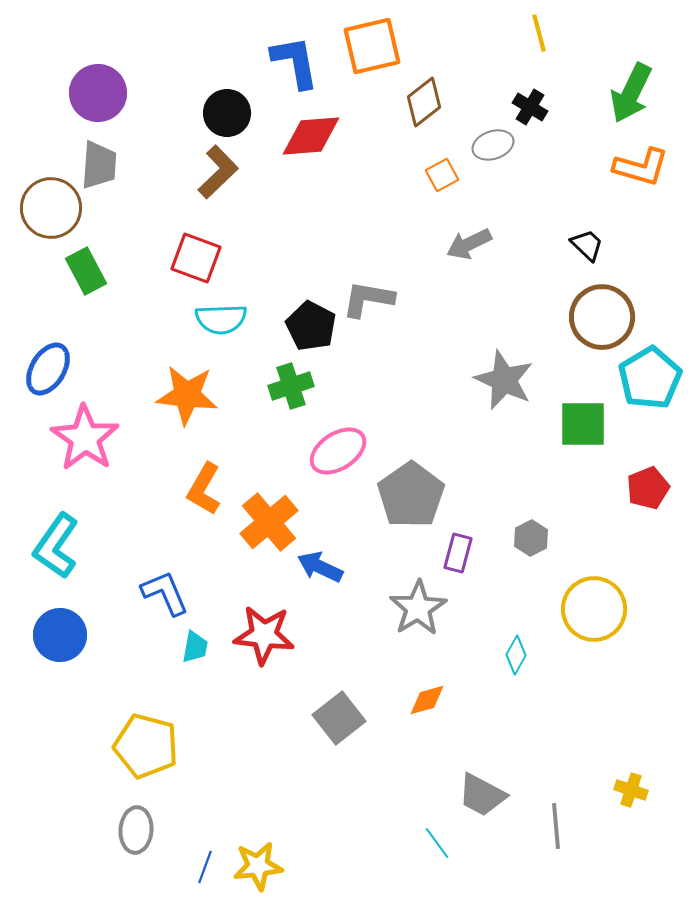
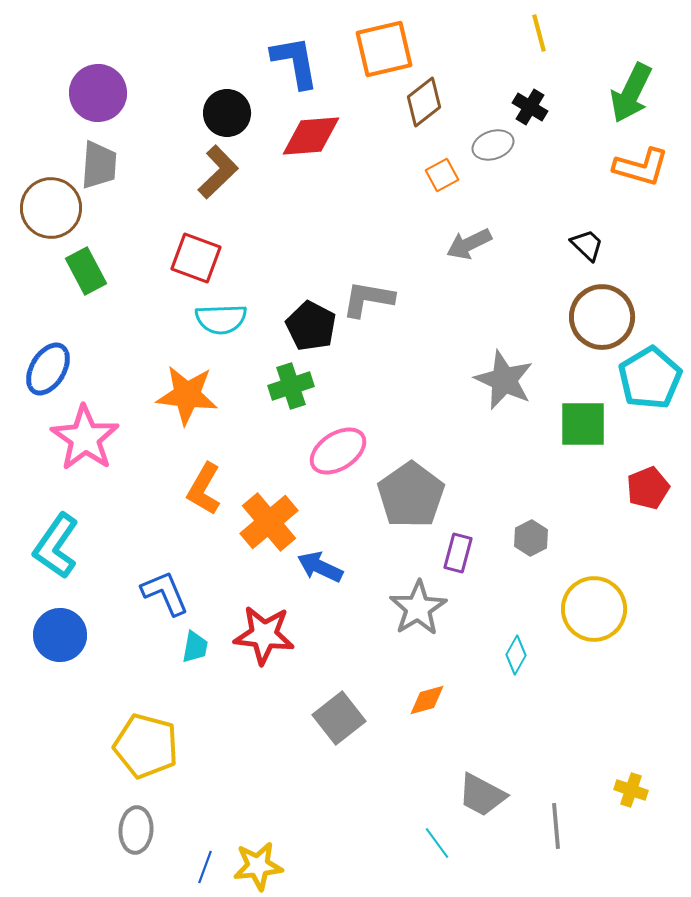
orange square at (372, 46): moved 12 px right, 3 px down
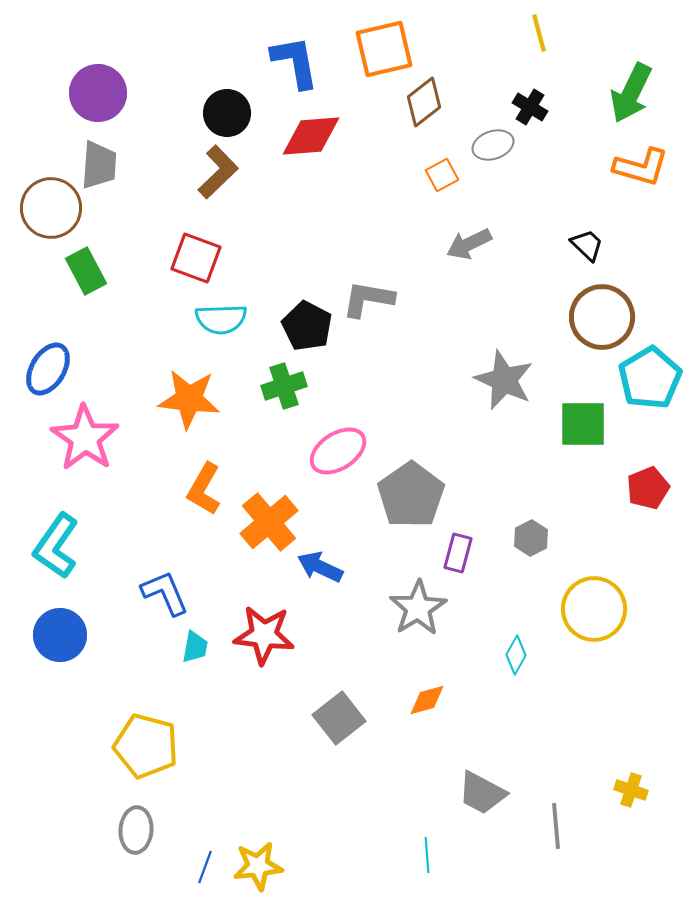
black pentagon at (311, 326): moved 4 px left
green cross at (291, 386): moved 7 px left
orange star at (187, 395): moved 2 px right, 4 px down
gray trapezoid at (482, 795): moved 2 px up
cyan line at (437, 843): moved 10 px left, 12 px down; rotated 32 degrees clockwise
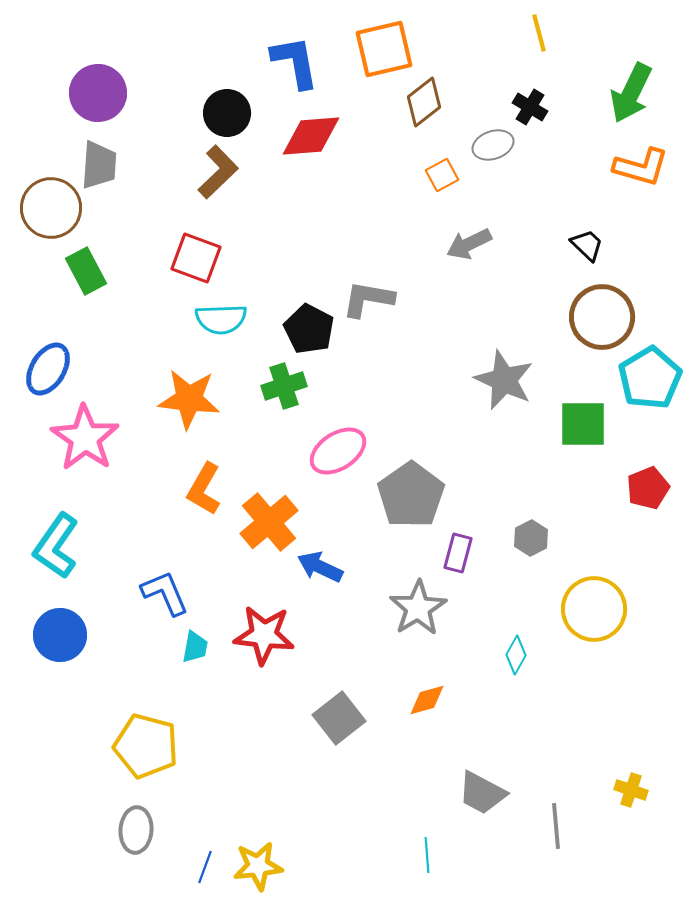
black pentagon at (307, 326): moved 2 px right, 3 px down
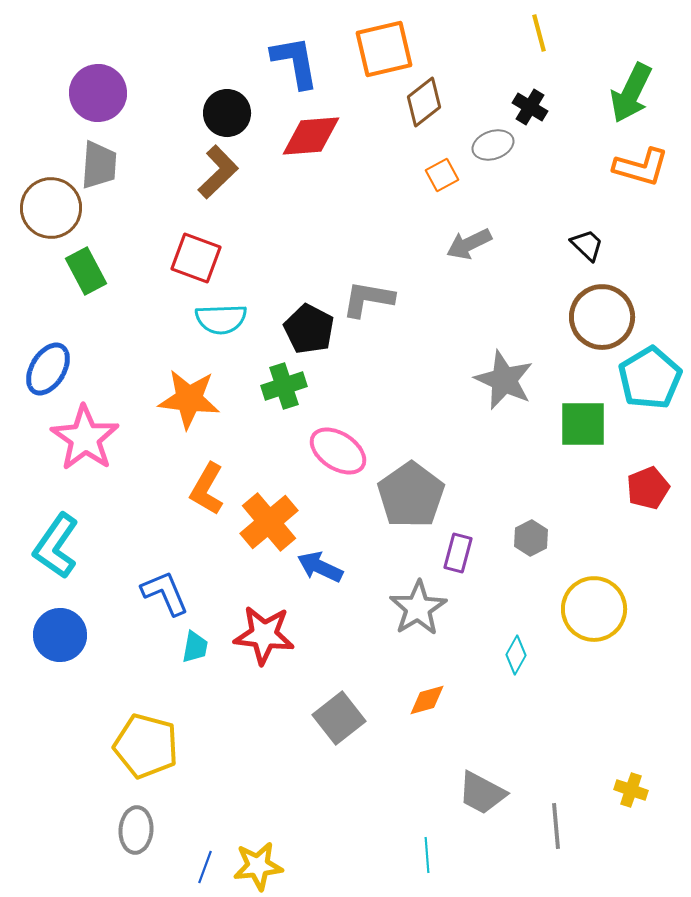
pink ellipse at (338, 451): rotated 66 degrees clockwise
orange L-shape at (204, 489): moved 3 px right
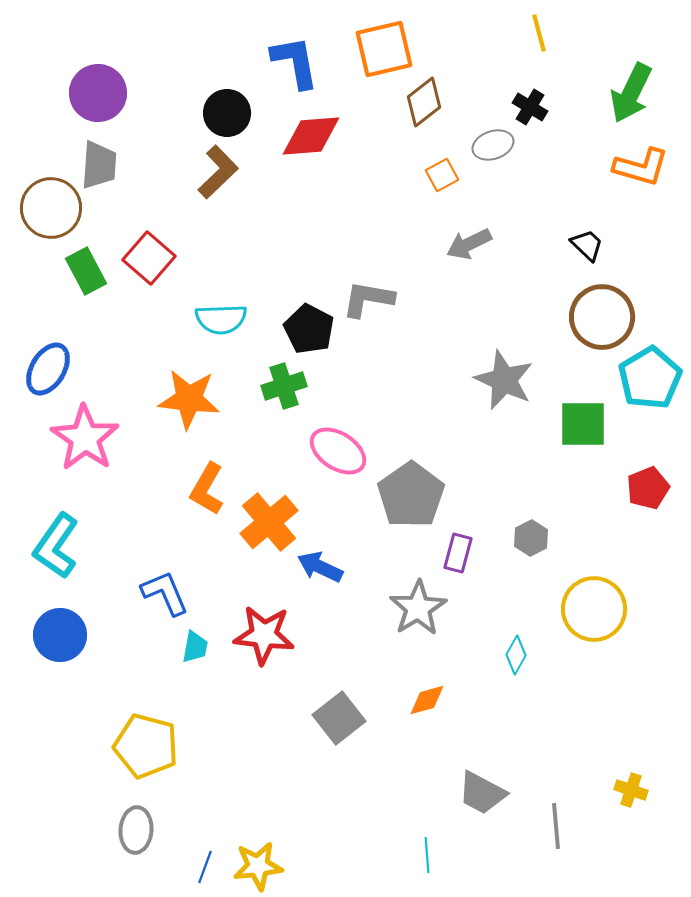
red square at (196, 258): moved 47 px left; rotated 21 degrees clockwise
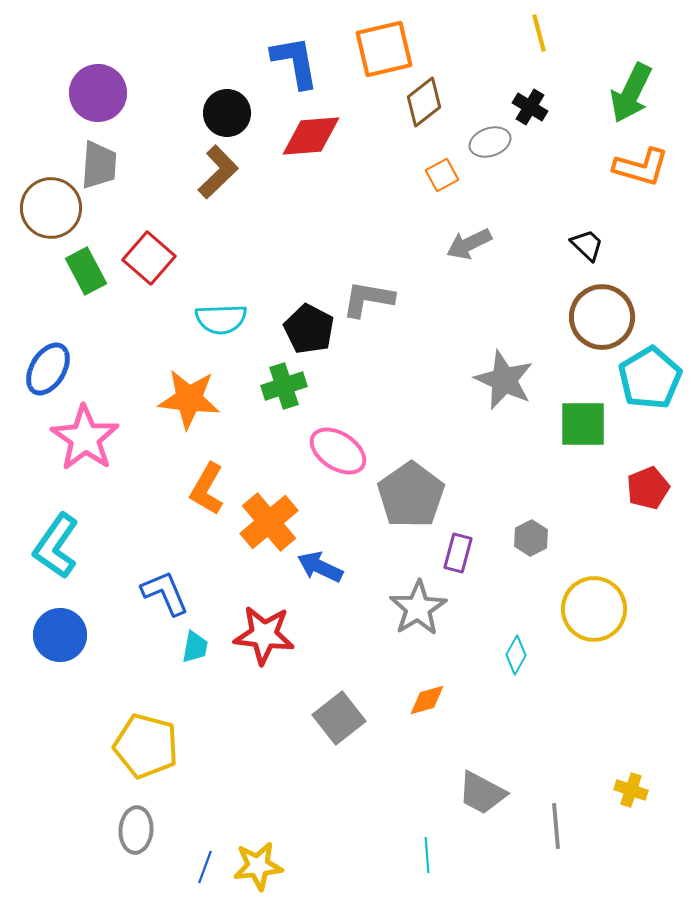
gray ellipse at (493, 145): moved 3 px left, 3 px up
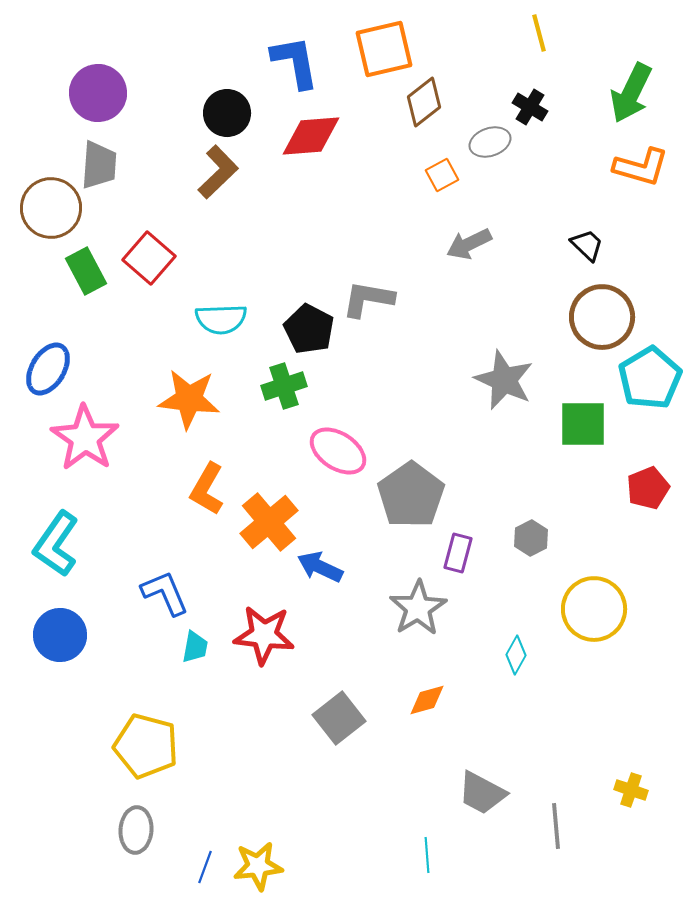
cyan L-shape at (56, 546): moved 2 px up
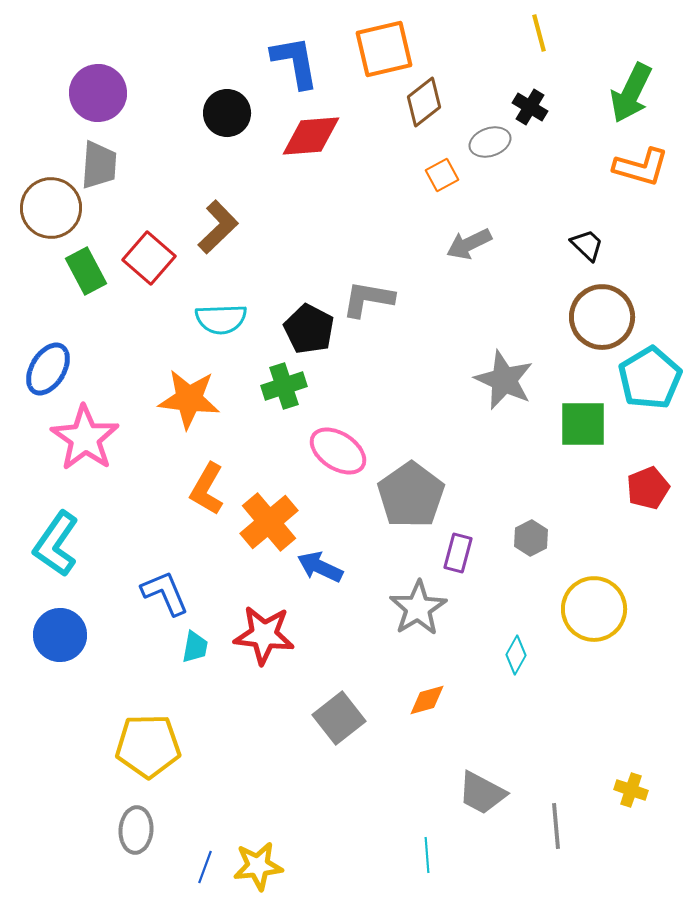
brown L-shape at (218, 172): moved 55 px down
yellow pentagon at (146, 746): moved 2 px right; rotated 16 degrees counterclockwise
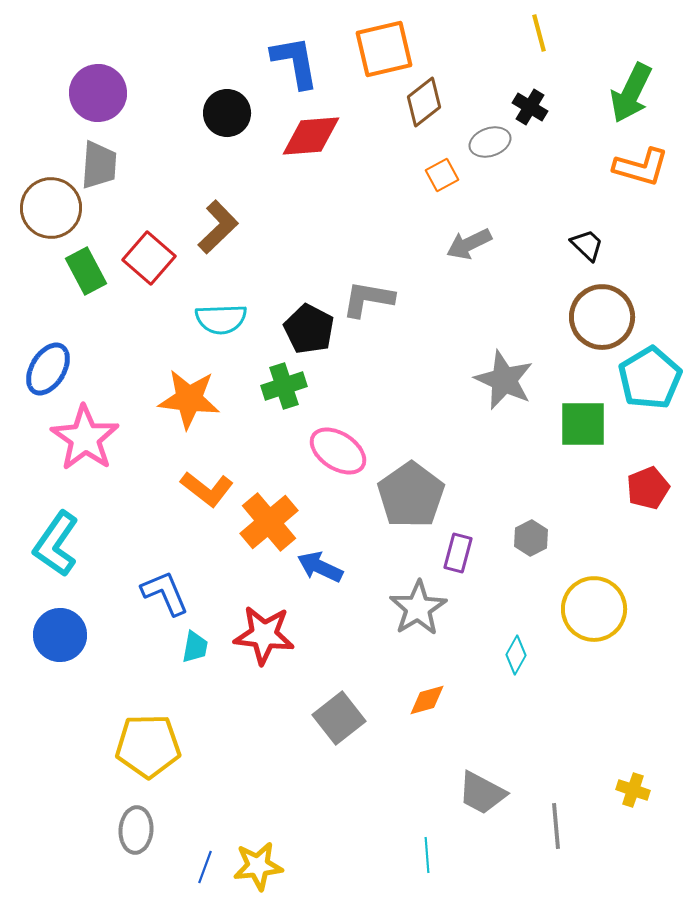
orange L-shape at (207, 489): rotated 82 degrees counterclockwise
yellow cross at (631, 790): moved 2 px right
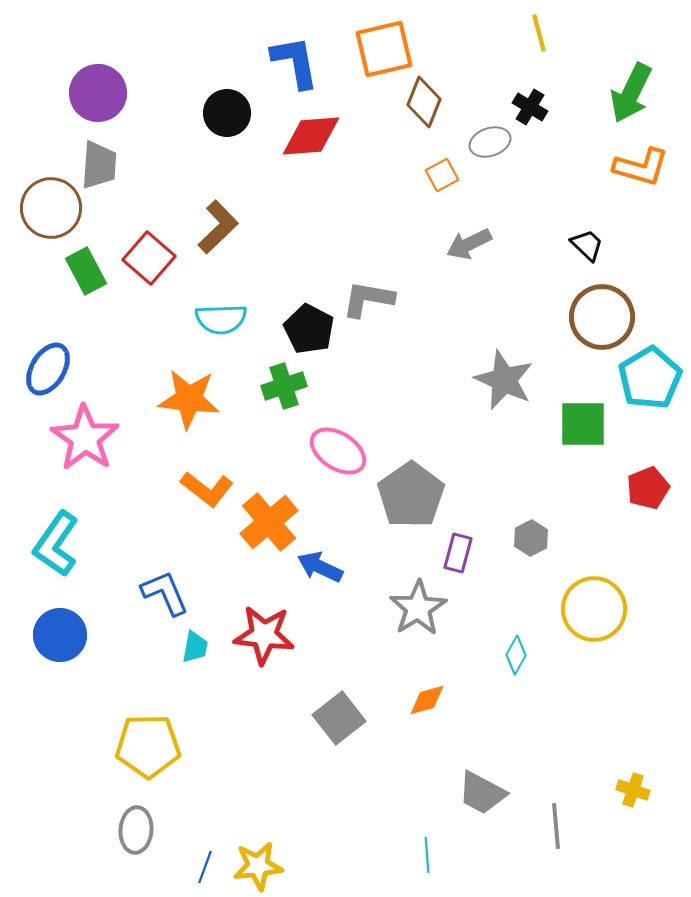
brown diamond at (424, 102): rotated 30 degrees counterclockwise
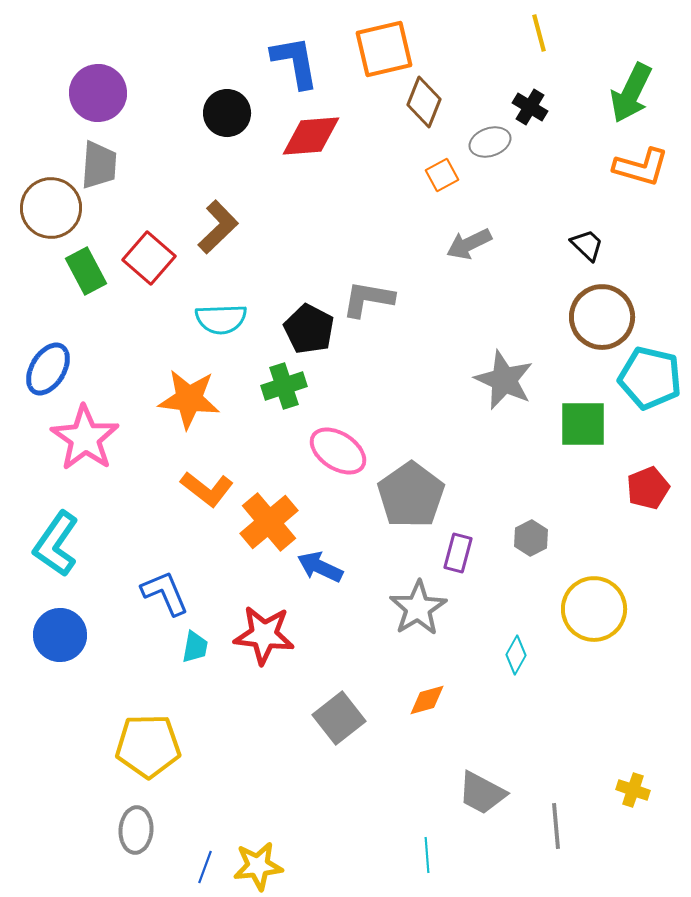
cyan pentagon at (650, 378): rotated 28 degrees counterclockwise
